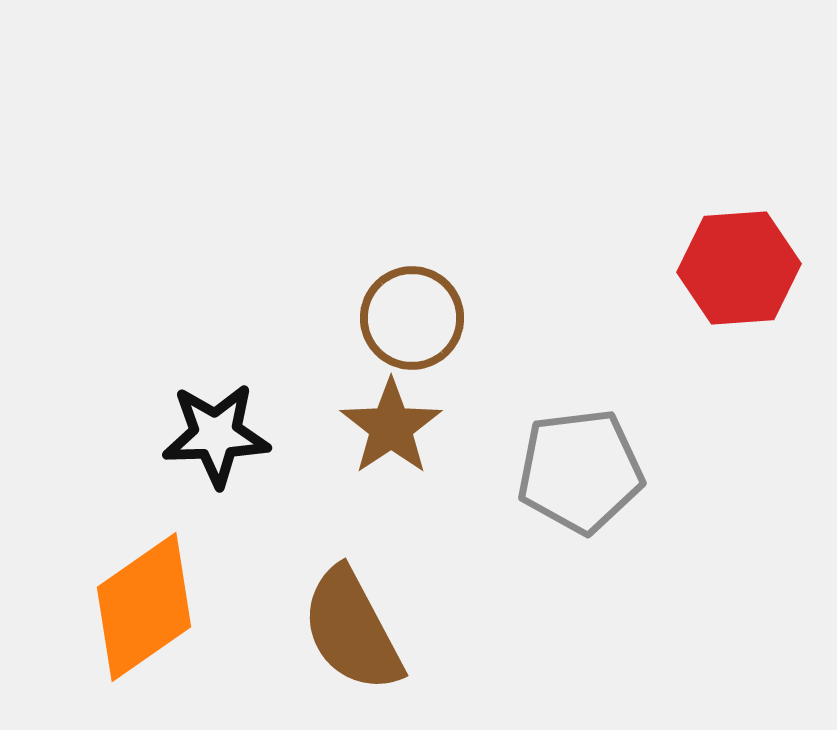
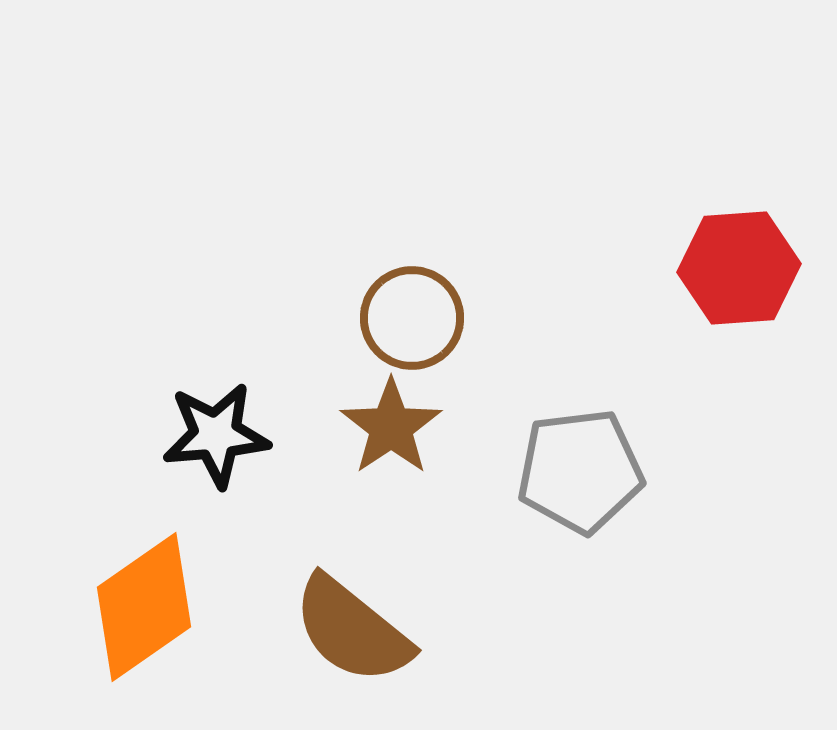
black star: rotated 3 degrees counterclockwise
brown semicircle: rotated 23 degrees counterclockwise
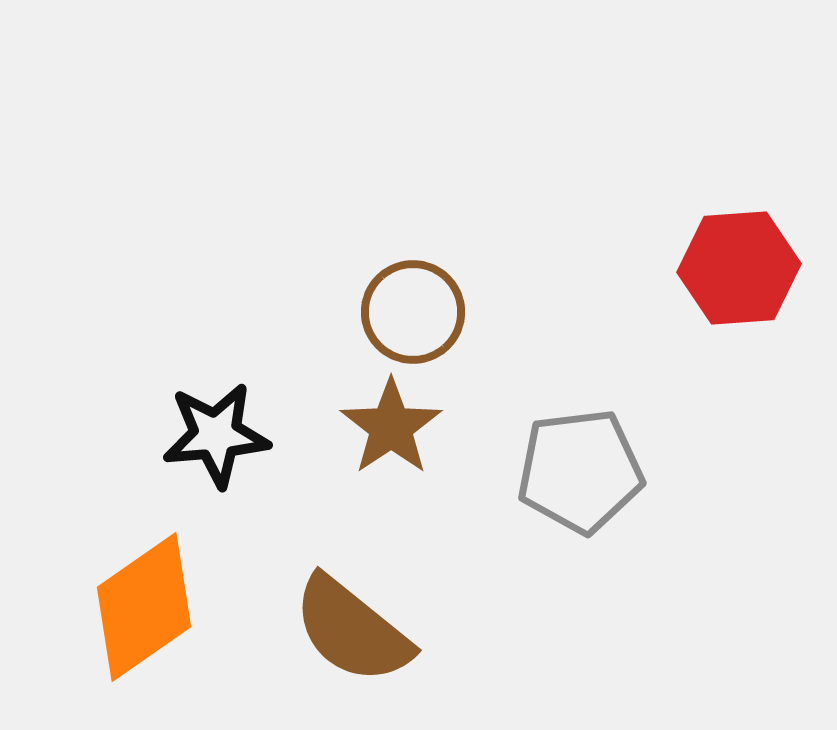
brown circle: moved 1 px right, 6 px up
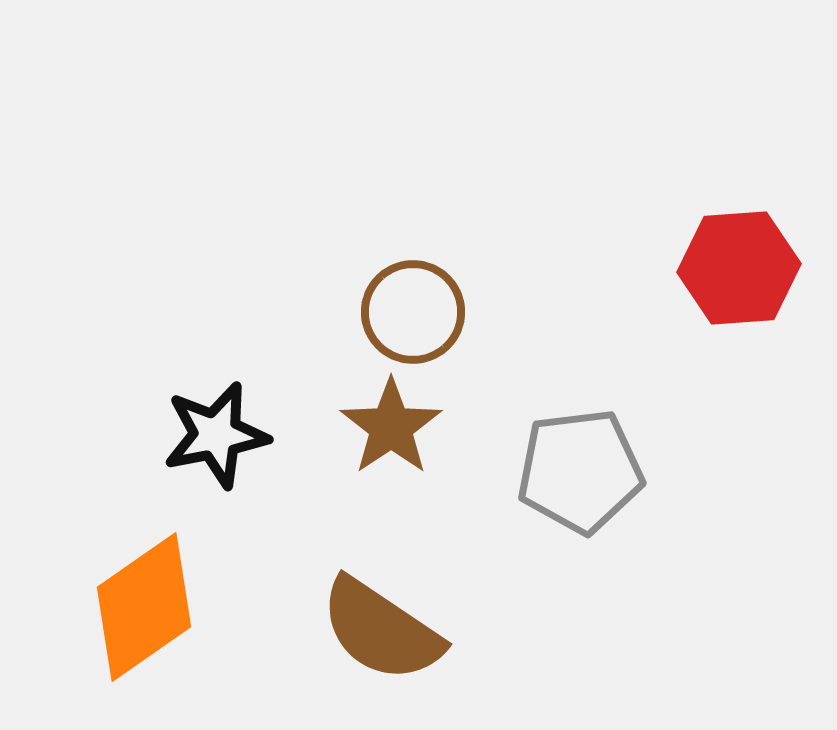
black star: rotated 6 degrees counterclockwise
brown semicircle: moved 29 px right; rotated 5 degrees counterclockwise
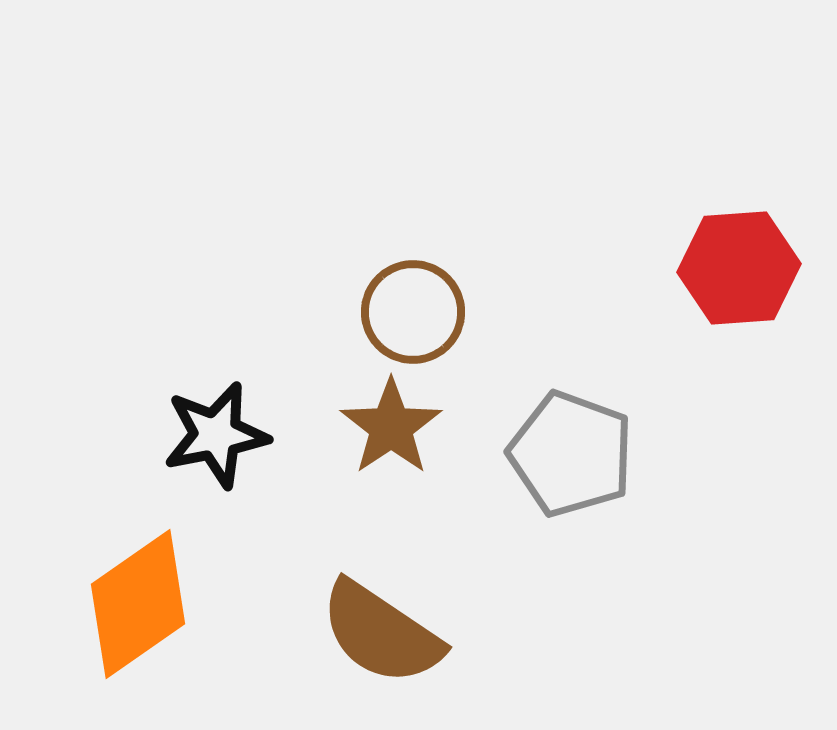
gray pentagon: moved 9 px left, 17 px up; rotated 27 degrees clockwise
orange diamond: moved 6 px left, 3 px up
brown semicircle: moved 3 px down
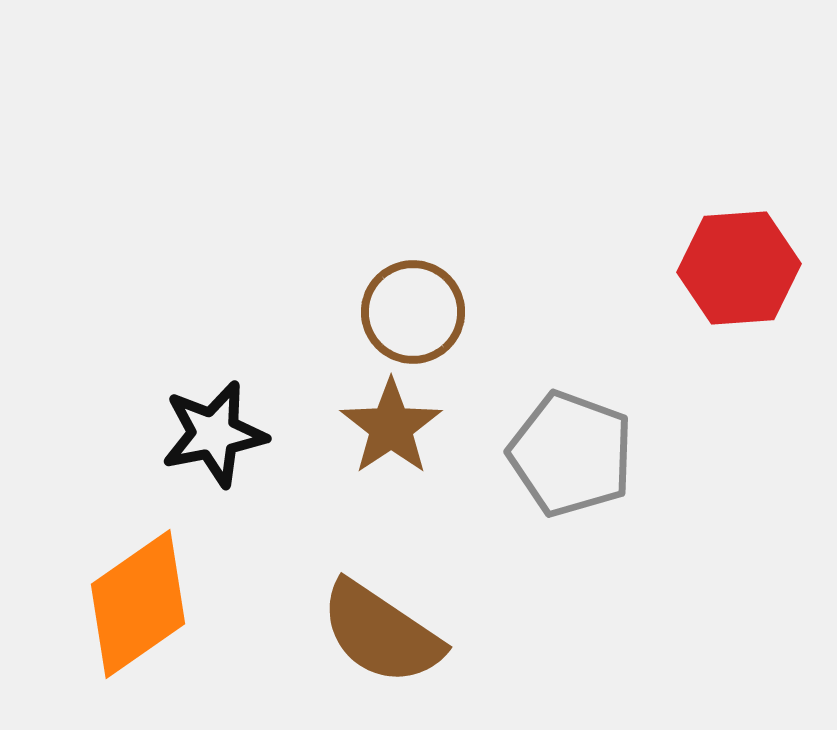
black star: moved 2 px left, 1 px up
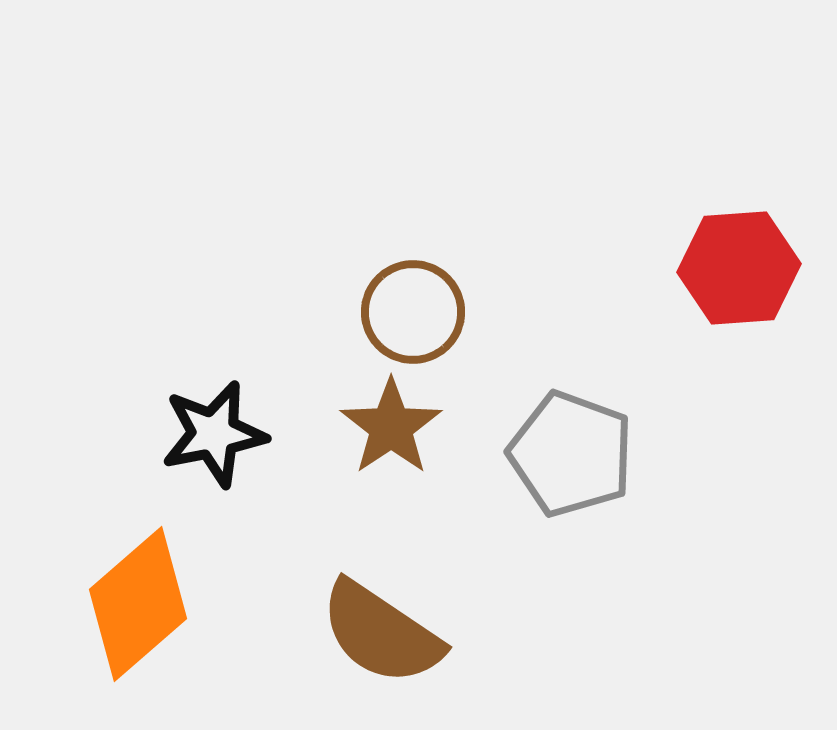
orange diamond: rotated 6 degrees counterclockwise
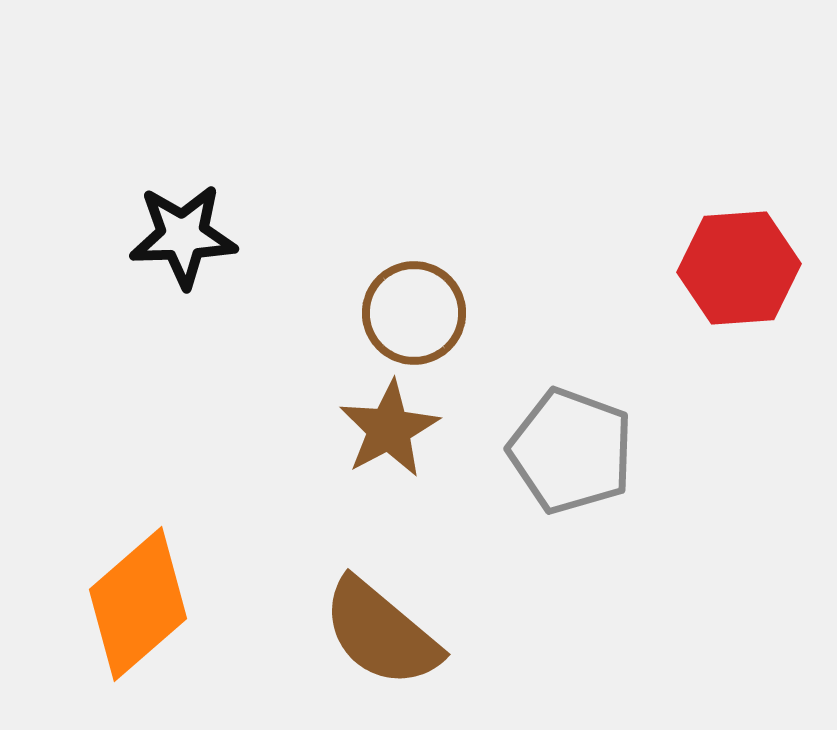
brown circle: moved 1 px right, 1 px down
brown star: moved 2 px left, 2 px down; rotated 6 degrees clockwise
black star: moved 31 px left, 198 px up; rotated 9 degrees clockwise
gray pentagon: moved 3 px up
brown semicircle: rotated 6 degrees clockwise
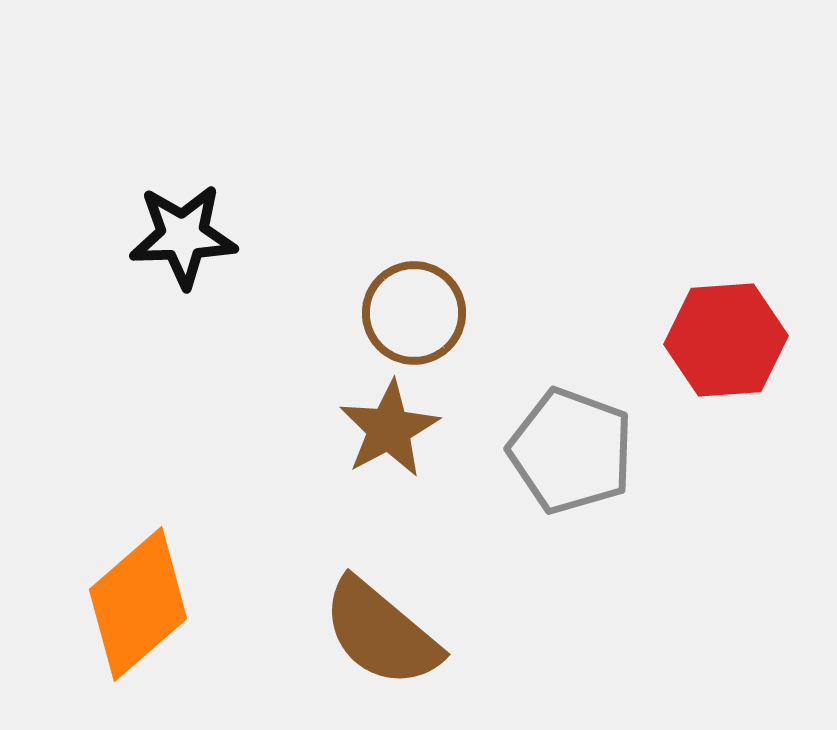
red hexagon: moved 13 px left, 72 px down
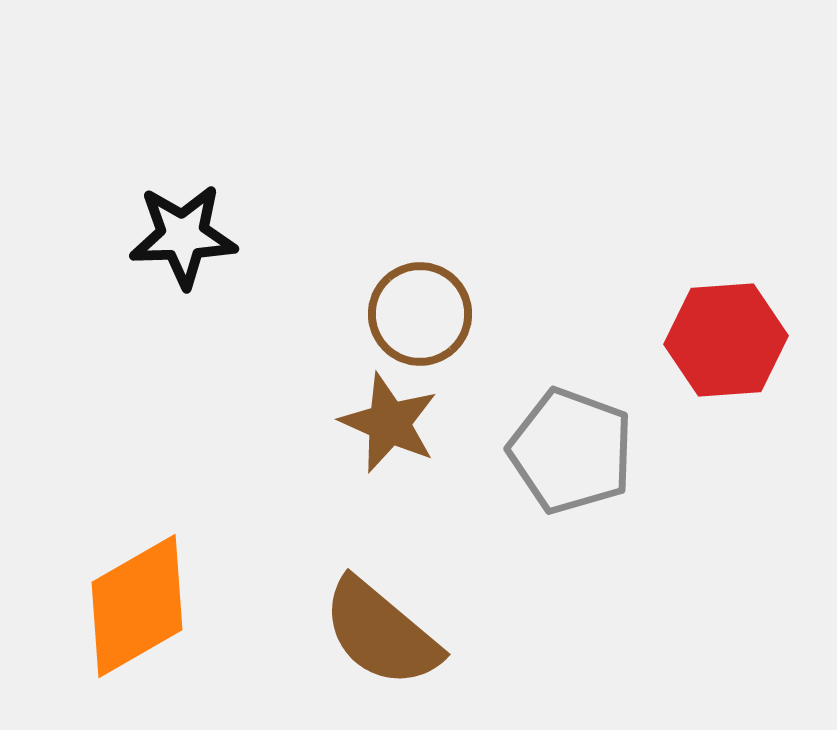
brown circle: moved 6 px right, 1 px down
brown star: moved 6 px up; rotated 20 degrees counterclockwise
orange diamond: moved 1 px left, 2 px down; rotated 11 degrees clockwise
